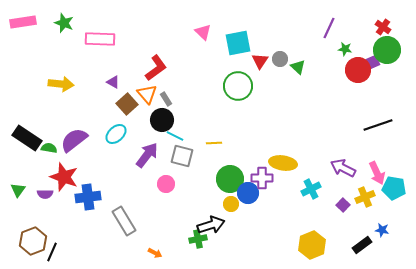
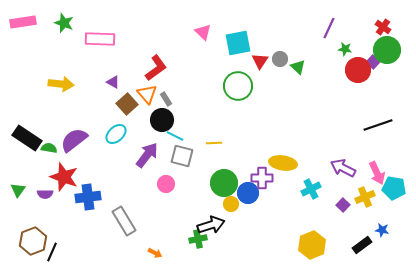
purple square at (373, 62): rotated 24 degrees counterclockwise
green circle at (230, 179): moved 6 px left, 4 px down
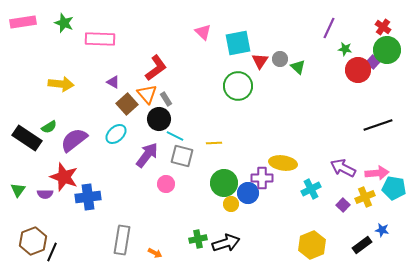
black circle at (162, 120): moved 3 px left, 1 px up
green semicircle at (49, 148): moved 21 px up; rotated 140 degrees clockwise
pink arrow at (377, 173): rotated 70 degrees counterclockwise
gray rectangle at (124, 221): moved 2 px left, 19 px down; rotated 40 degrees clockwise
black arrow at (211, 225): moved 15 px right, 18 px down
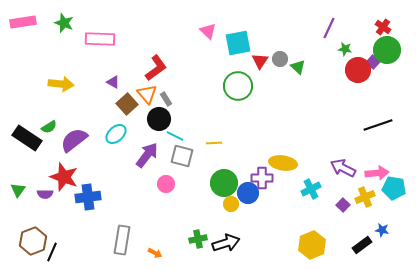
pink triangle at (203, 32): moved 5 px right, 1 px up
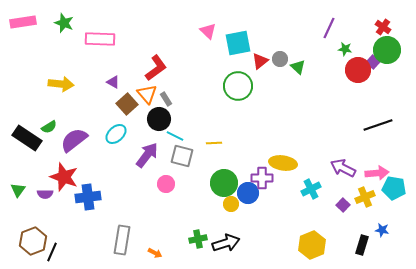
red triangle at (260, 61): rotated 18 degrees clockwise
black rectangle at (362, 245): rotated 36 degrees counterclockwise
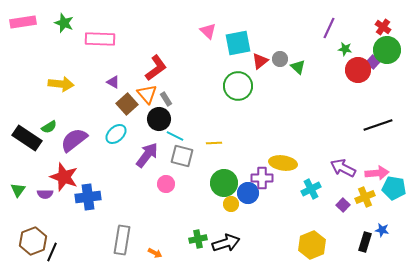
black rectangle at (362, 245): moved 3 px right, 3 px up
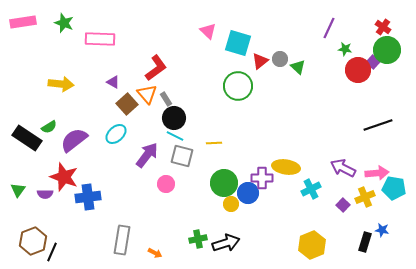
cyan square at (238, 43): rotated 28 degrees clockwise
black circle at (159, 119): moved 15 px right, 1 px up
yellow ellipse at (283, 163): moved 3 px right, 4 px down
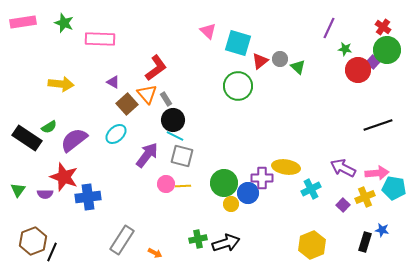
black circle at (174, 118): moved 1 px left, 2 px down
yellow line at (214, 143): moved 31 px left, 43 px down
gray rectangle at (122, 240): rotated 24 degrees clockwise
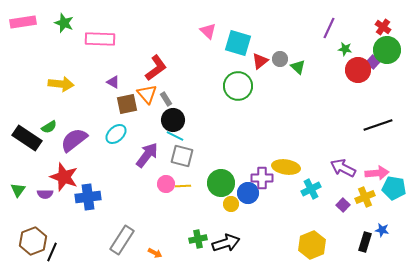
brown square at (127, 104): rotated 30 degrees clockwise
green circle at (224, 183): moved 3 px left
